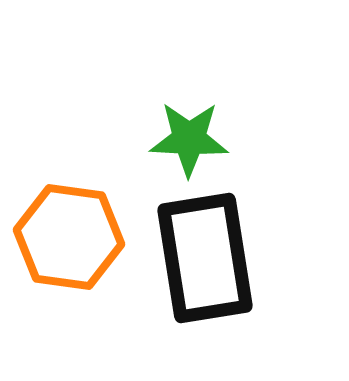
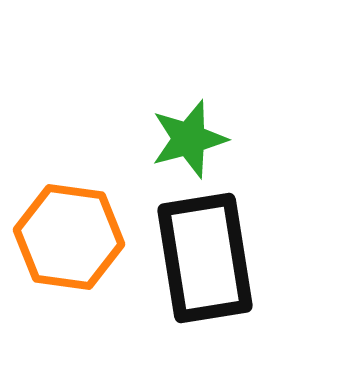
green star: rotated 18 degrees counterclockwise
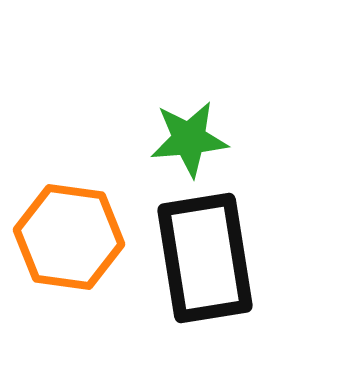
green star: rotated 10 degrees clockwise
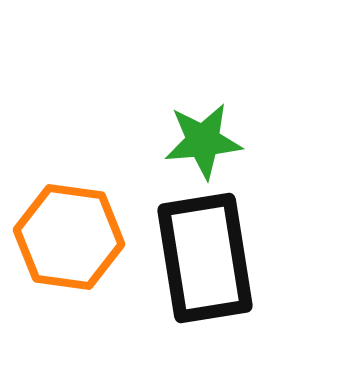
green star: moved 14 px right, 2 px down
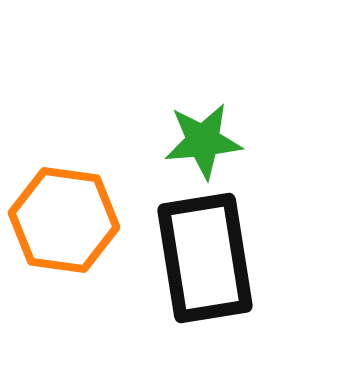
orange hexagon: moved 5 px left, 17 px up
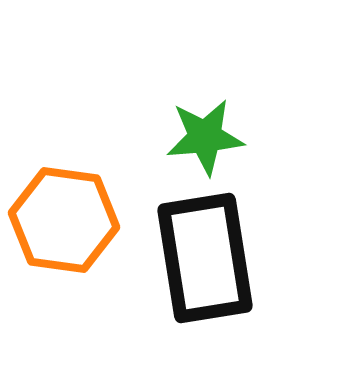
green star: moved 2 px right, 4 px up
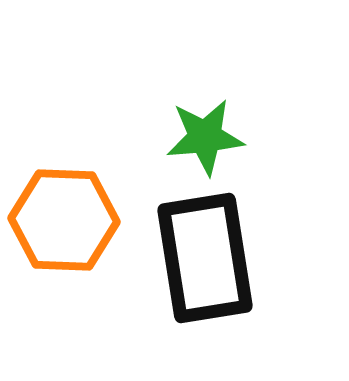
orange hexagon: rotated 6 degrees counterclockwise
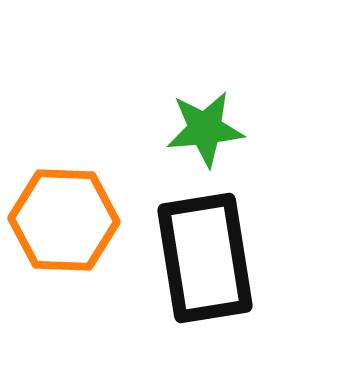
green star: moved 8 px up
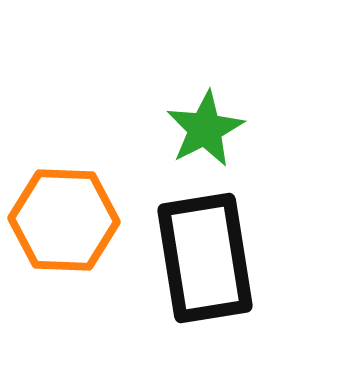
green star: rotated 22 degrees counterclockwise
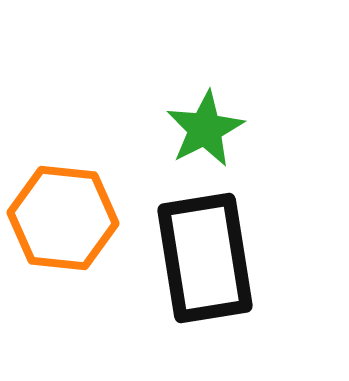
orange hexagon: moved 1 px left, 2 px up; rotated 4 degrees clockwise
